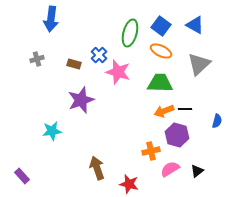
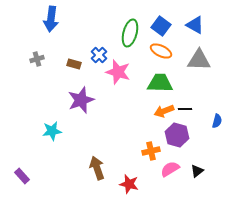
gray triangle: moved 4 px up; rotated 45 degrees clockwise
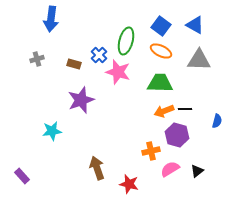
green ellipse: moved 4 px left, 8 px down
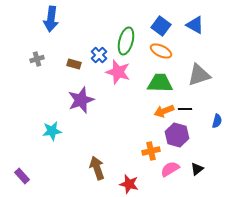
gray triangle: moved 15 px down; rotated 20 degrees counterclockwise
black triangle: moved 2 px up
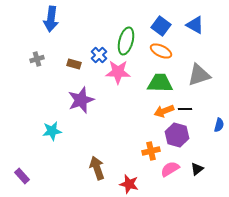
pink star: rotated 15 degrees counterclockwise
blue semicircle: moved 2 px right, 4 px down
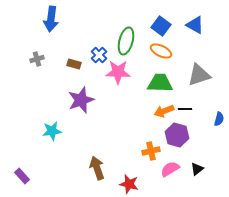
blue semicircle: moved 6 px up
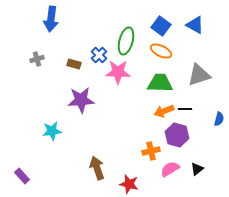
purple star: rotated 16 degrees clockwise
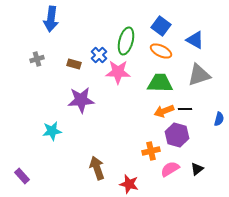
blue triangle: moved 15 px down
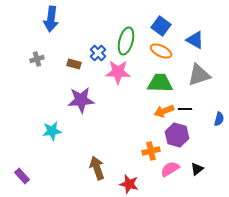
blue cross: moved 1 px left, 2 px up
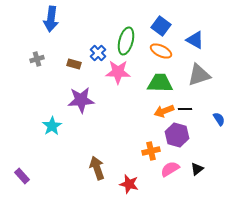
blue semicircle: rotated 48 degrees counterclockwise
cyan star: moved 5 px up; rotated 24 degrees counterclockwise
